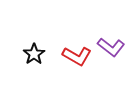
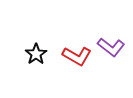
black star: moved 2 px right
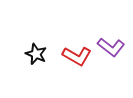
black star: rotated 15 degrees counterclockwise
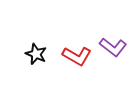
purple L-shape: moved 2 px right
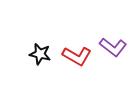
black star: moved 4 px right; rotated 10 degrees counterclockwise
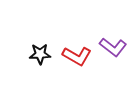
black star: rotated 15 degrees counterclockwise
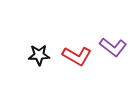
black star: moved 1 px left, 1 px down
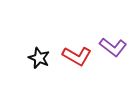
black star: moved 3 px down; rotated 25 degrees clockwise
